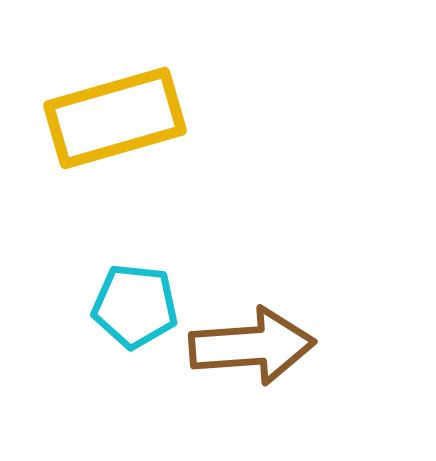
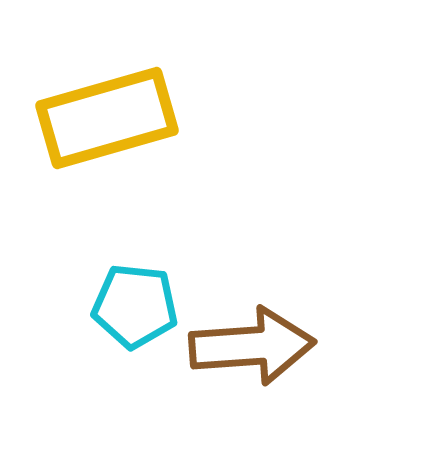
yellow rectangle: moved 8 px left
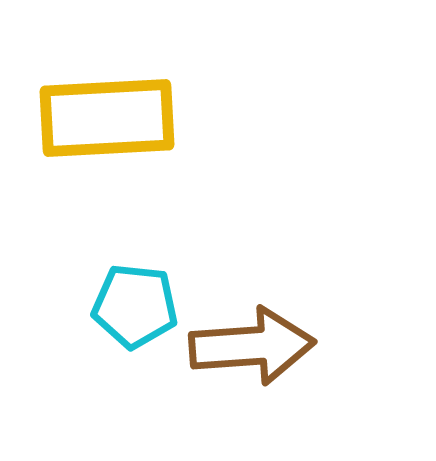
yellow rectangle: rotated 13 degrees clockwise
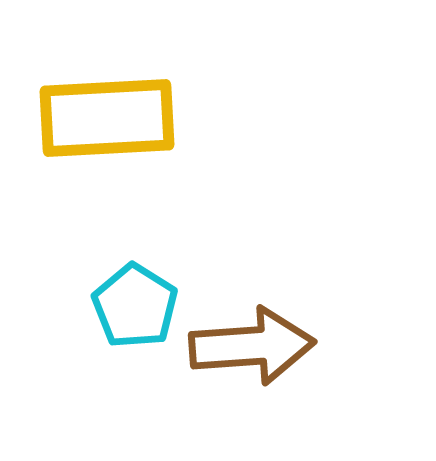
cyan pentagon: rotated 26 degrees clockwise
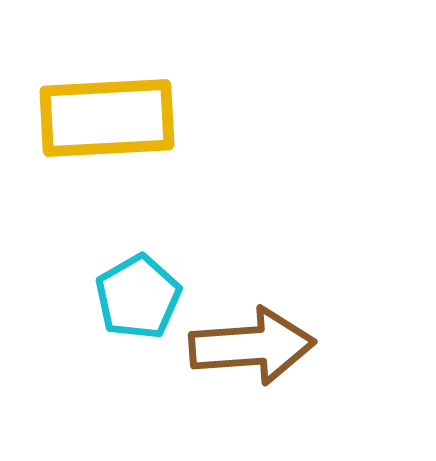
cyan pentagon: moved 3 px right, 9 px up; rotated 10 degrees clockwise
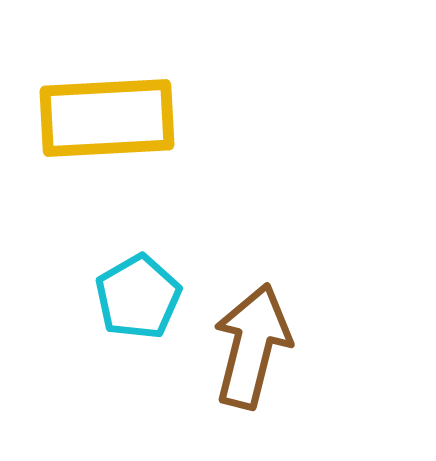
brown arrow: rotated 72 degrees counterclockwise
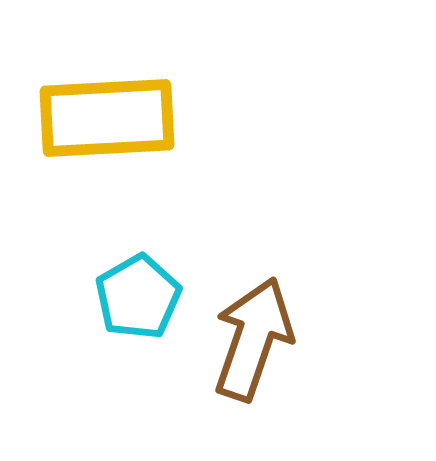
brown arrow: moved 1 px right, 7 px up; rotated 5 degrees clockwise
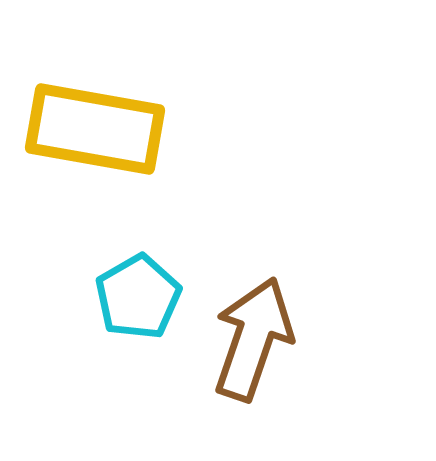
yellow rectangle: moved 12 px left, 11 px down; rotated 13 degrees clockwise
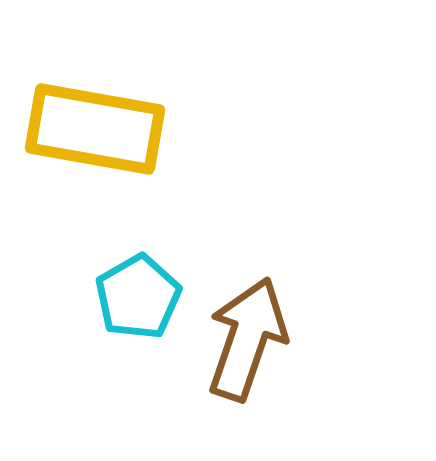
brown arrow: moved 6 px left
